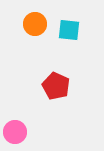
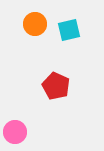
cyan square: rotated 20 degrees counterclockwise
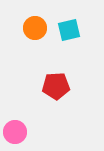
orange circle: moved 4 px down
red pentagon: rotated 28 degrees counterclockwise
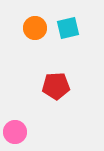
cyan square: moved 1 px left, 2 px up
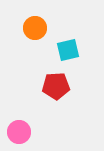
cyan square: moved 22 px down
pink circle: moved 4 px right
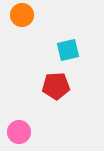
orange circle: moved 13 px left, 13 px up
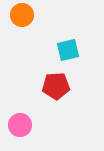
pink circle: moved 1 px right, 7 px up
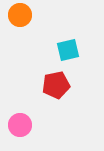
orange circle: moved 2 px left
red pentagon: moved 1 px up; rotated 8 degrees counterclockwise
